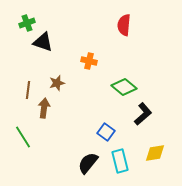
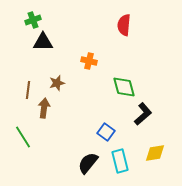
green cross: moved 6 px right, 3 px up
black triangle: rotated 20 degrees counterclockwise
green diamond: rotated 35 degrees clockwise
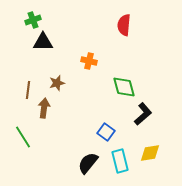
yellow diamond: moved 5 px left
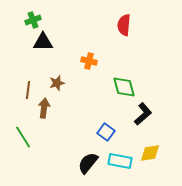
cyan rectangle: rotated 65 degrees counterclockwise
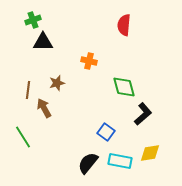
brown arrow: rotated 36 degrees counterclockwise
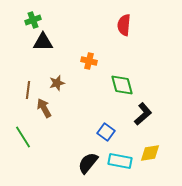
green diamond: moved 2 px left, 2 px up
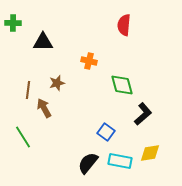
green cross: moved 20 px left, 3 px down; rotated 21 degrees clockwise
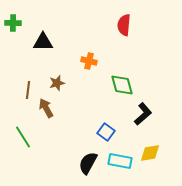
brown arrow: moved 2 px right
black semicircle: rotated 10 degrees counterclockwise
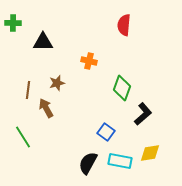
green diamond: moved 3 px down; rotated 35 degrees clockwise
